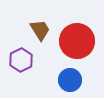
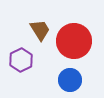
red circle: moved 3 px left
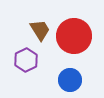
red circle: moved 5 px up
purple hexagon: moved 5 px right
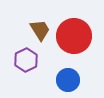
blue circle: moved 2 px left
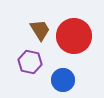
purple hexagon: moved 4 px right, 2 px down; rotated 20 degrees counterclockwise
blue circle: moved 5 px left
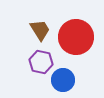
red circle: moved 2 px right, 1 px down
purple hexagon: moved 11 px right
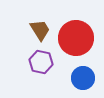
red circle: moved 1 px down
blue circle: moved 20 px right, 2 px up
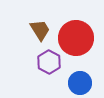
purple hexagon: moved 8 px right; rotated 15 degrees clockwise
blue circle: moved 3 px left, 5 px down
